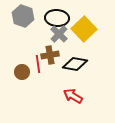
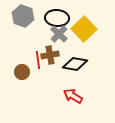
red line: moved 4 px up
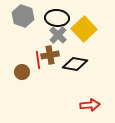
gray cross: moved 1 px left, 1 px down
red arrow: moved 17 px right, 9 px down; rotated 144 degrees clockwise
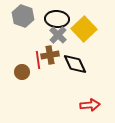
black ellipse: moved 1 px down
black diamond: rotated 55 degrees clockwise
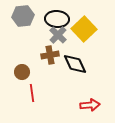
gray hexagon: rotated 25 degrees counterclockwise
red line: moved 6 px left, 33 px down
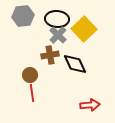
brown circle: moved 8 px right, 3 px down
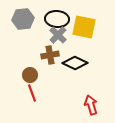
gray hexagon: moved 3 px down
yellow square: moved 2 px up; rotated 35 degrees counterclockwise
black diamond: moved 1 px up; rotated 40 degrees counterclockwise
red line: rotated 12 degrees counterclockwise
red arrow: moved 1 px right; rotated 102 degrees counterclockwise
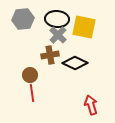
red line: rotated 12 degrees clockwise
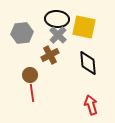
gray hexagon: moved 1 px left, 14 px down
brown cross: rotated 18 degrees counterclockwise
black diamond: moved 13 px right; rotated 60 degrees clockwise
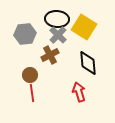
yellow square: rotated 20 degrees clockwise
gray hexagon: moved 3 px right, 1 px down
red arrow: moved 12 px left, 13 px up
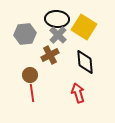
black diamond: moved 3 px left, 1 px up
red arrow: moved 1 px left, 1 px down
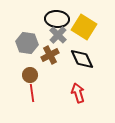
gray hexagon: moved 2 px right, 9 px down; rotated 15 degrees clockwise
black diamond: moved 3 px left, 3 px up; rotated 20 degrees counterclockwise
